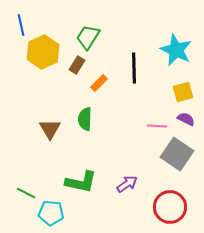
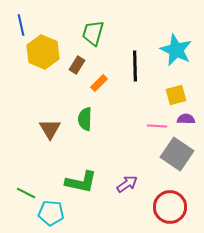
green trapezoid: moved 5 px right, 4 px up; rotated 16 degrees counterclockwise
yellow hexagon: rotated 12 degrees counterclockwise
black line: moved 1 px right, 2 px up
yellow square: moved 7 px left, 3 px down
purple semicircle: rotated 24 degrees counterclockwise
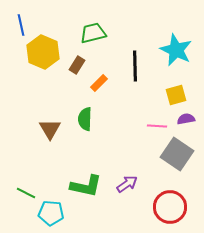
green trapezoid: rotated 60 degrees clockwise
purple semicircle: rotated 12 degrees counterclockwise
green L-shape: moved 5 px right, 4 px down
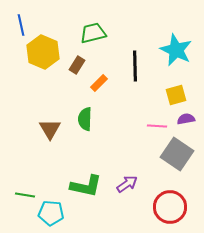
green line: moved 1 px left, 2 px down; rotated 18 degrees counterclockwise
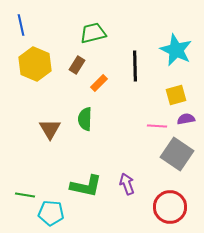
yellow hexagon: moved 8 px left, 12 px down
purple arrow: rotated 75 degrees counterclockwise
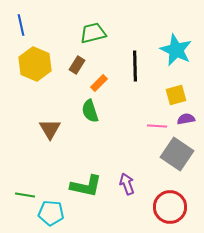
green semicircle: moved 5 px right, 8 px up; rotated 20 degrees counterclockwise
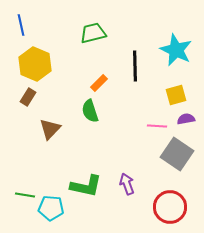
brown rectangle: moved 49 px left, 32 px down
brown triangle: rotated 15 degrees clockwise
cyan pentagon: moved 5 px up
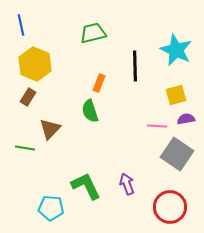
orange rectangle: rotated 24 degrees counterclockwise
green L-shape: rotated 128 degrees counterclockwise
green line: moved 47 px up
